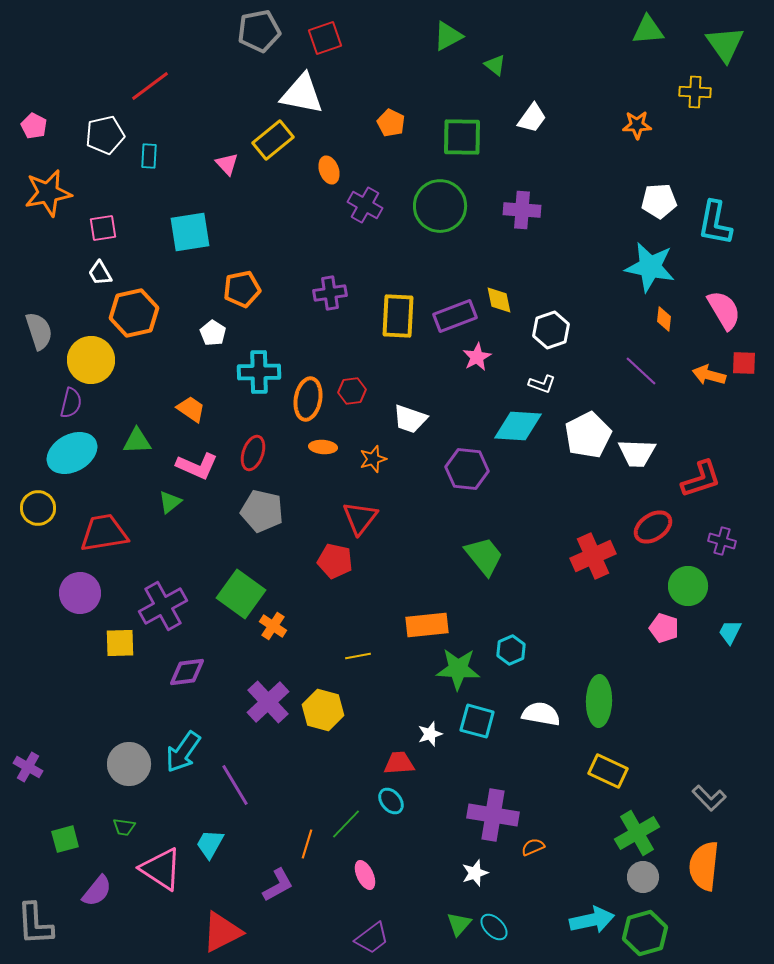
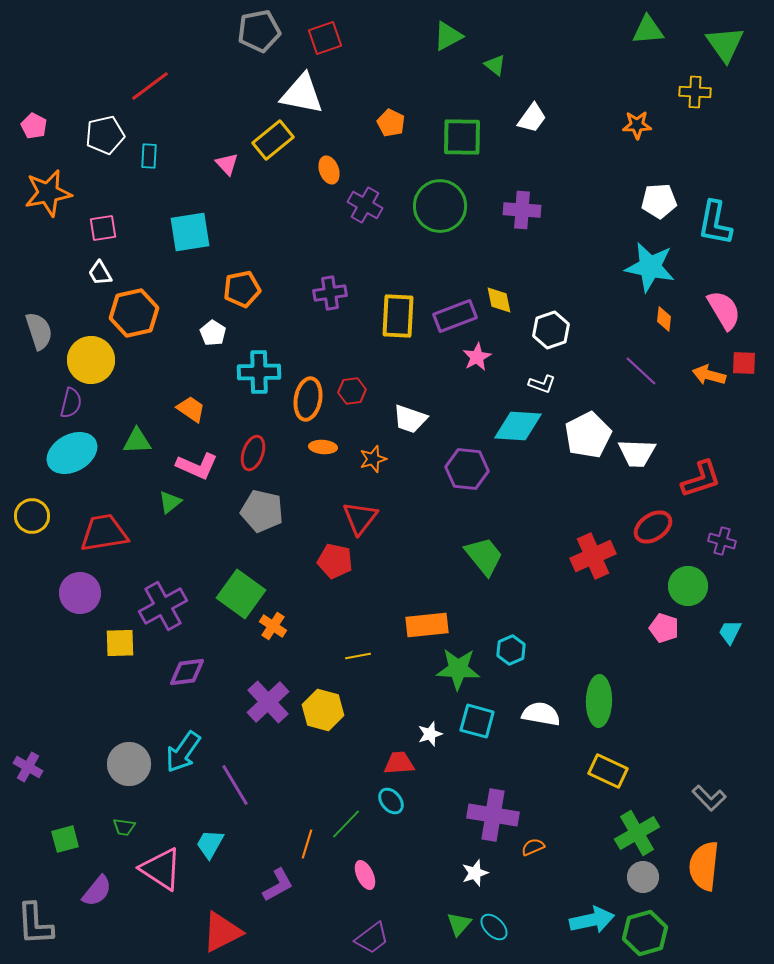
yellow circle at (38, 508): moved 6 px left, 8 px down
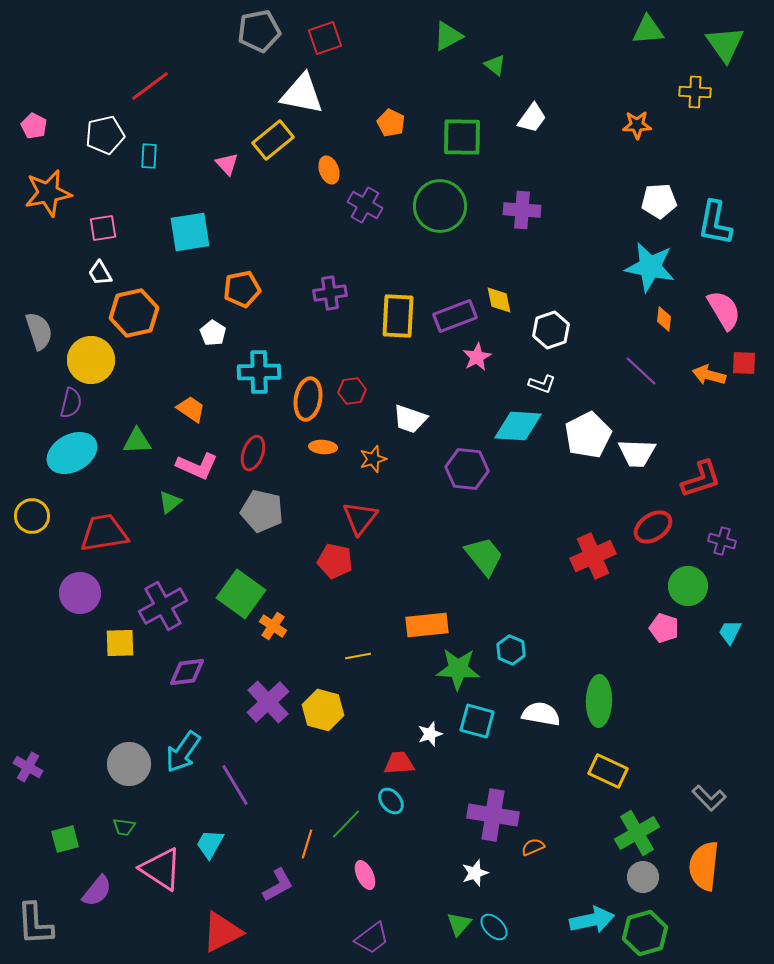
cyan hexagon at (511, 650): rotated 12 degrees counterclockwise
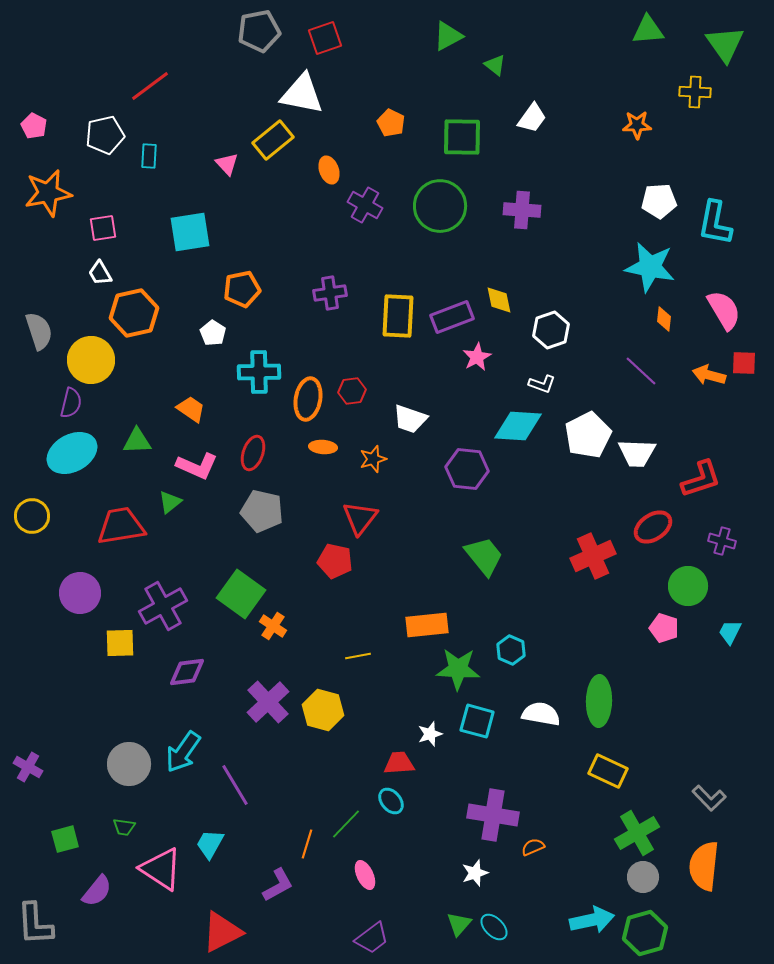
purple rectangle at (455, 316): moved 3 px left, 1 px down
red trapezoid at (104, 533): moved 17 px right, 7 px up
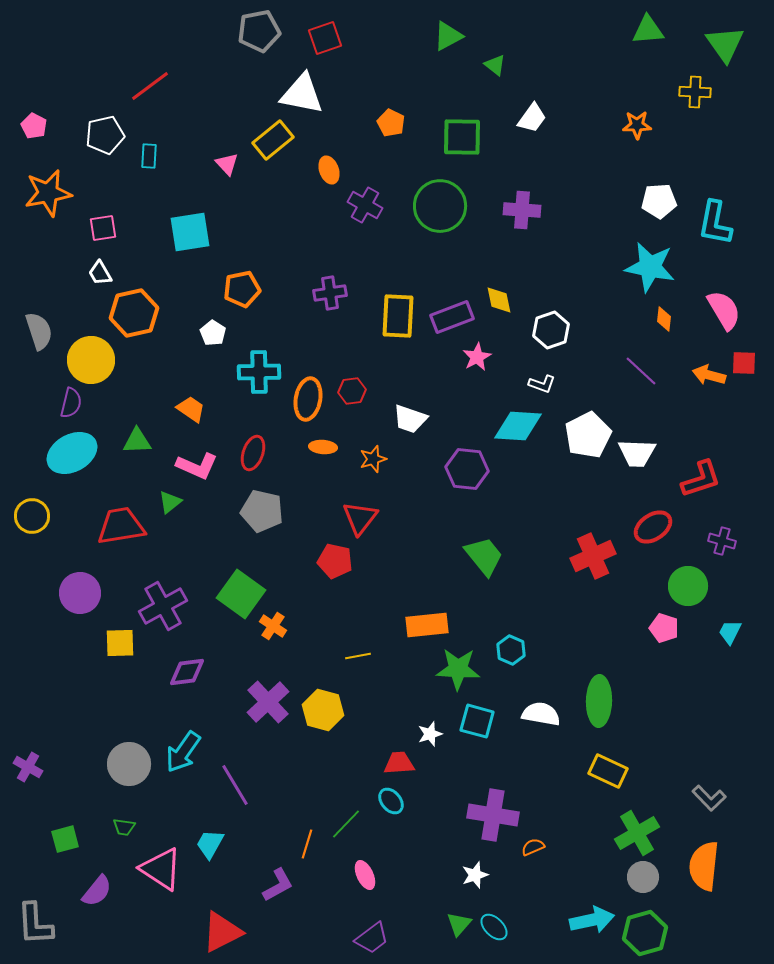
white star at (475, 873): moved 2 px down
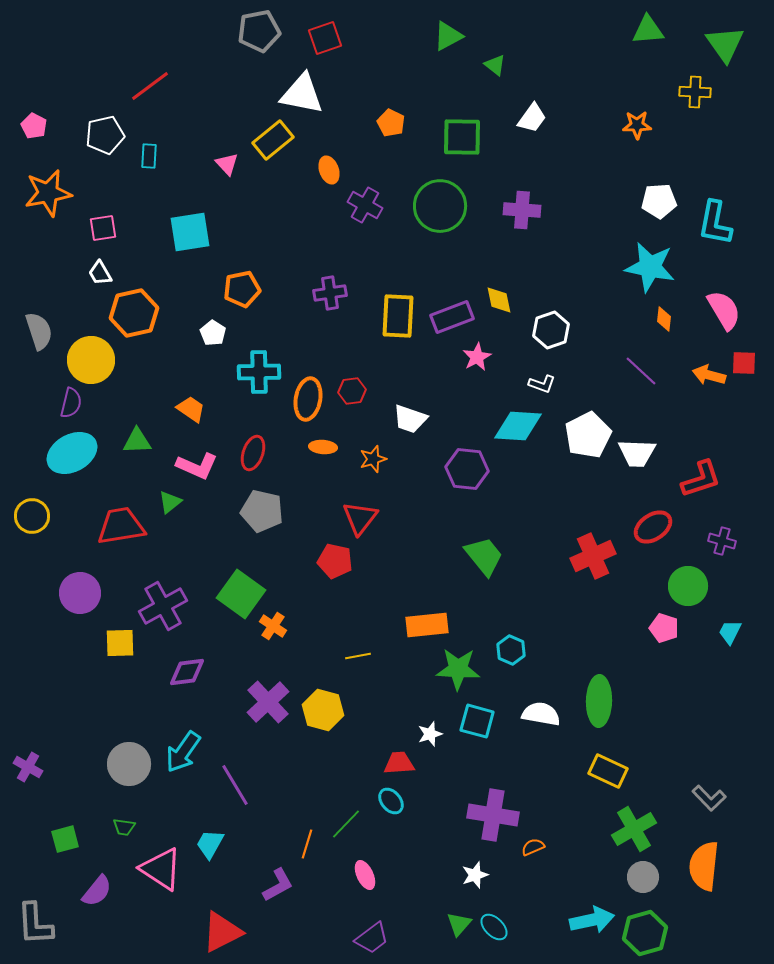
green cross at (637, 833): moved 3 px left, 4 px up
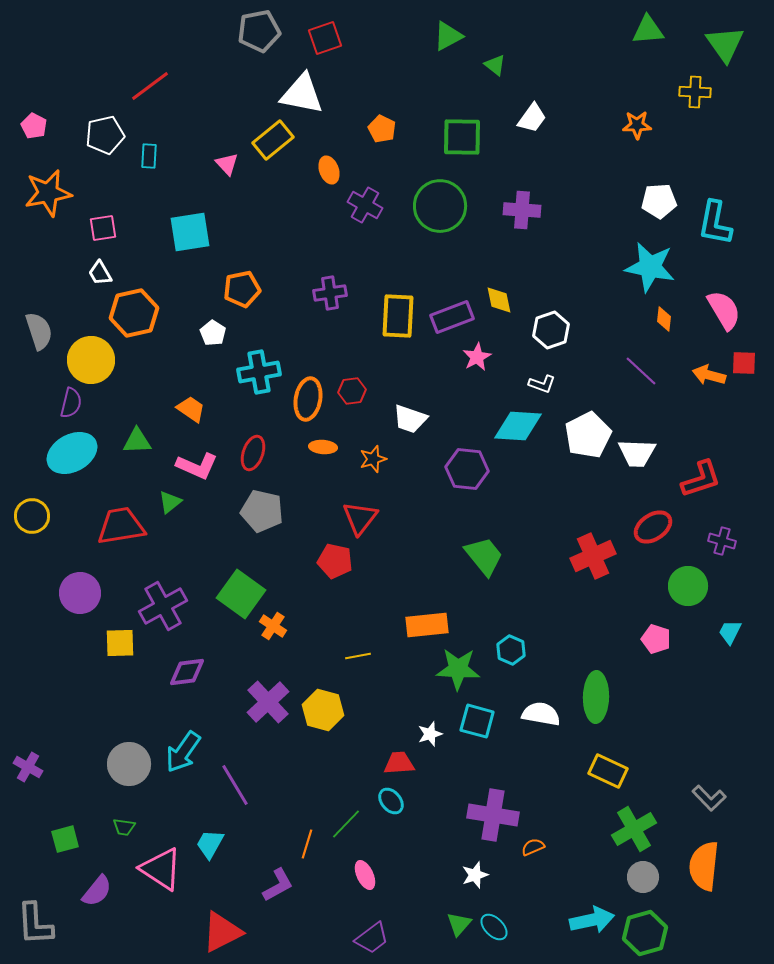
orange pentagon at (391, 123): moved 9 px left, 6 px down
cyan cross at (259, 372): rotated 9 degrees counterclockwise
pink pentagon at (664, 628): moved 8 px left, 11 px down
green ellipse at (599, 701): moved 3 px left, 4 px up
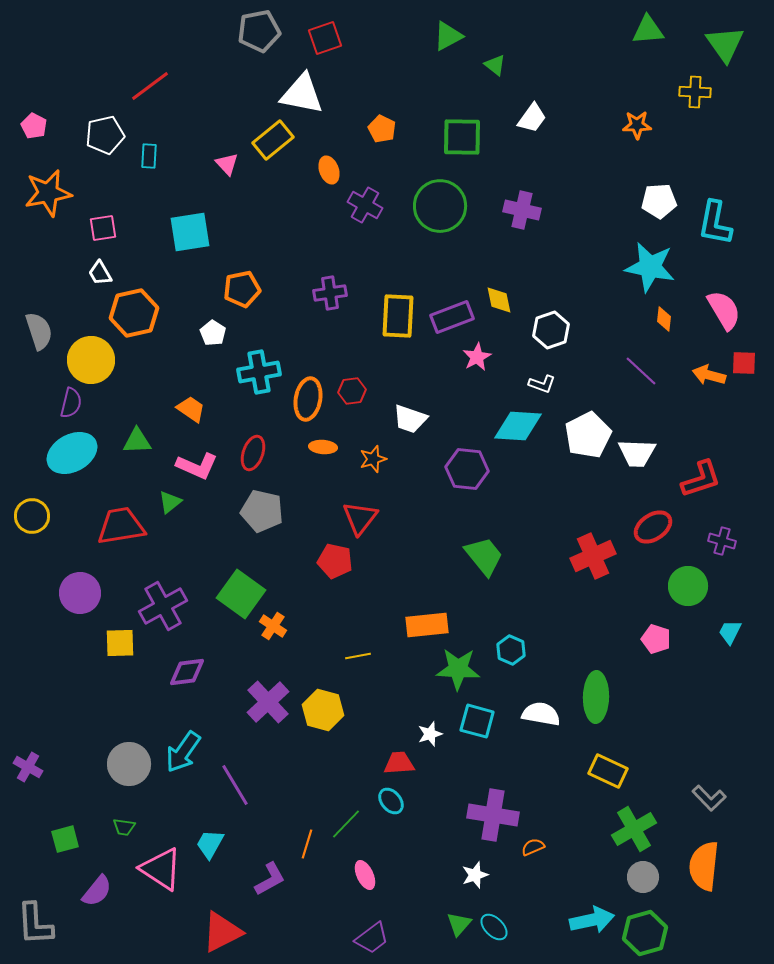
purple cross at (522, 210): rotated 9 degrees clockwise
purple L-shape at (278, 885): moved 8 px left, 6 px up
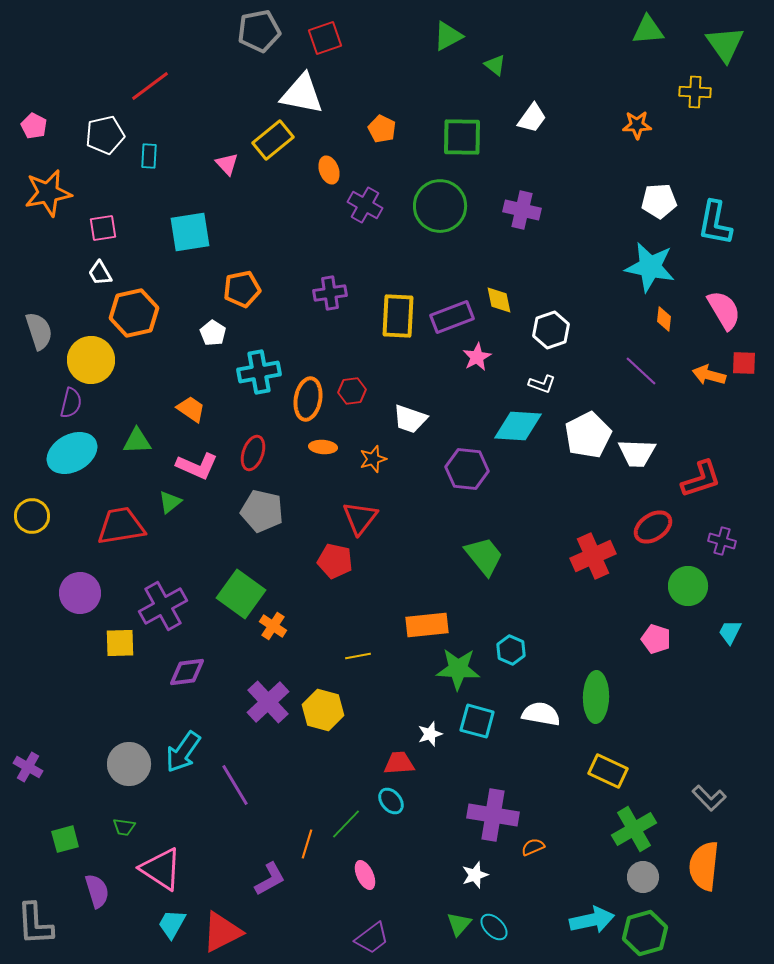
cyan trapezoid at (210, 844): moved 38 px left, 80 px down
purple semicircle at (97, 891): rotated 56 degrees counterclockwise
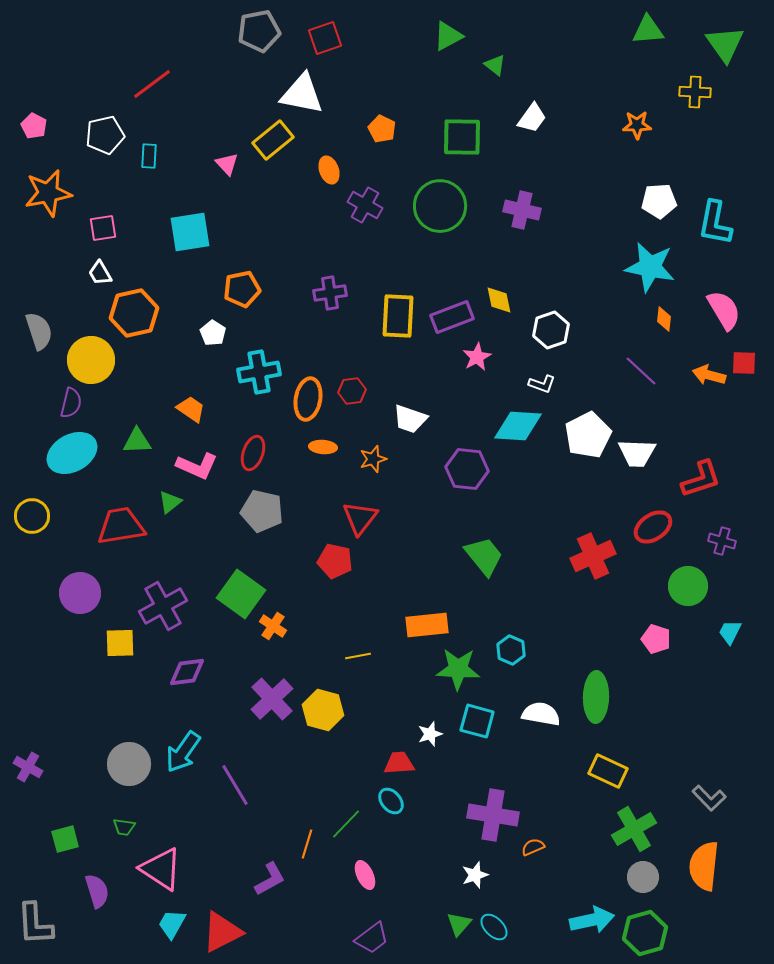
red line at (150, 86): moved 2 px right, 2 px up
purple cross at (268, 702): moved 4 px right, 3 px up
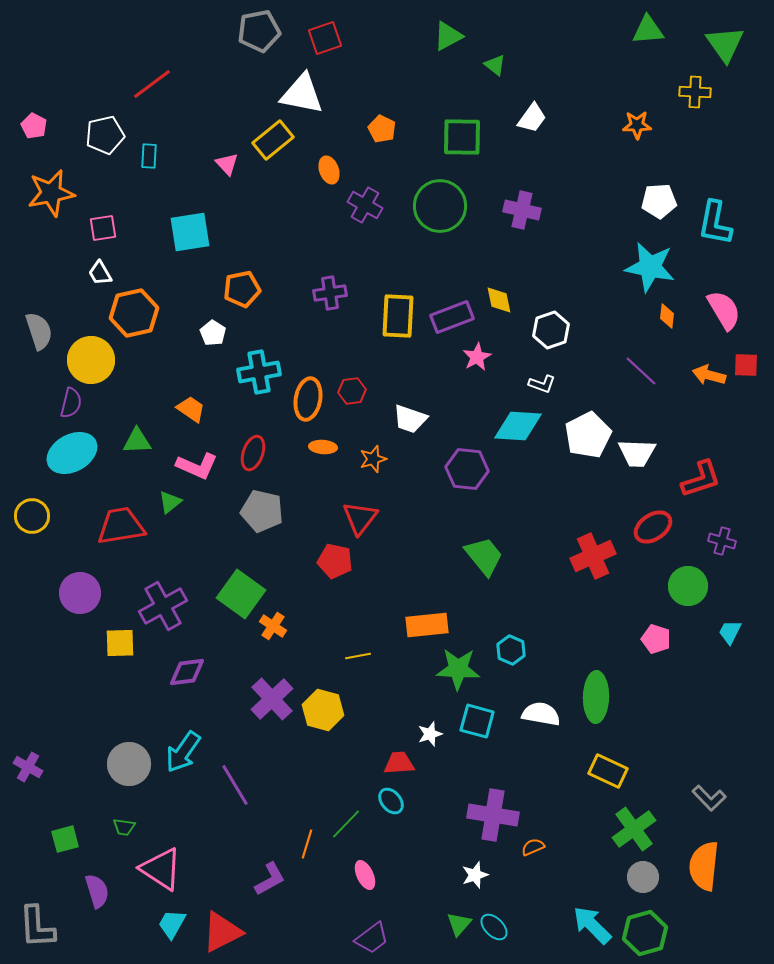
orange star at (48, 193): moved 3 px right
orange diamond at (664, 319): moved 3 px right, 3 px up
red square at (744, 363): moved 2 px right, 2 px down
green cross at (634, 829): rotated 6 degrees counterclockwise
cyan arrow at (592, 920): moved 5 px down; rotated 123 degrees counterclockwise
gray L-shape at (35, 924): moved 2 px right, 3 px down
